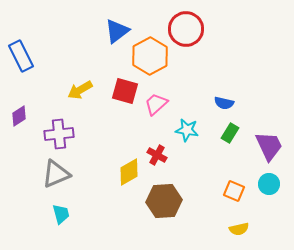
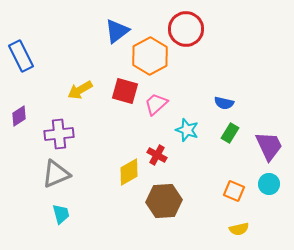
cyan star: rotated 10 degrees clockwise
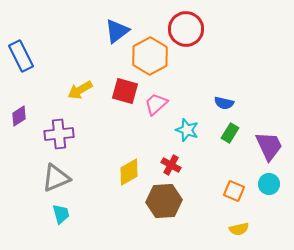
red cross: moved 14 px right, 10 px down
gray triangle: moved 4 px down
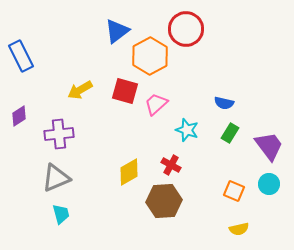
purple trapezoid: rotated 12 degrees counterclockwise
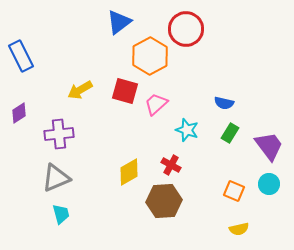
blue triangle: moved 2 px right, 9 px up
purple diamond: moved 3 px up
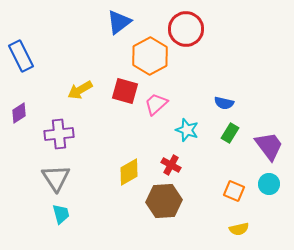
gray triangle: rotated 40 degrees counterclockwise
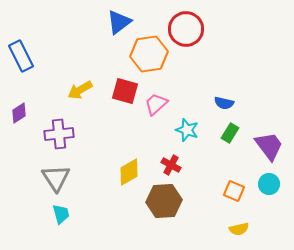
orange hexagon: moved 1 px left, 2 px up; rotated 21 degrees clockwise
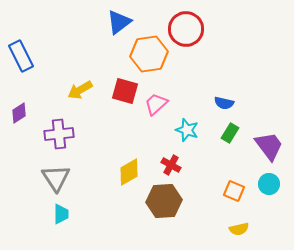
cyan trapezoid: rotated 15 degrees clockwise
